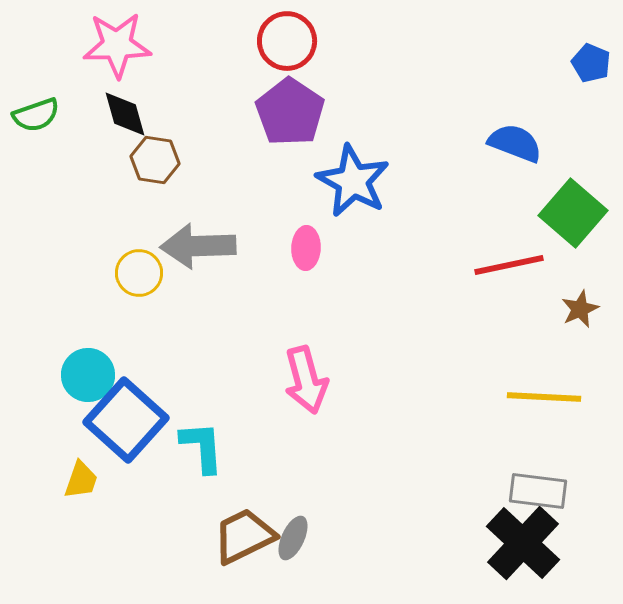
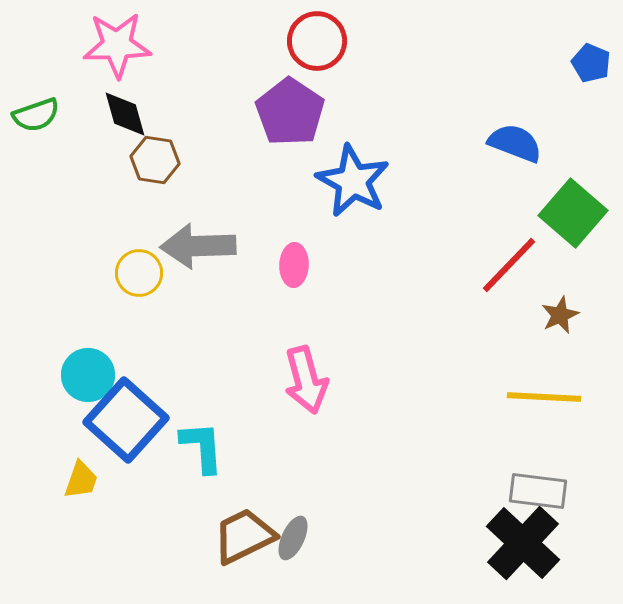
red circle: moved 30 px right
pink ellipse: moved 12 px left, 17 px down
red line: rotated 34 degrees counterclockwise
brown star: moved 20 px left, 6 px down
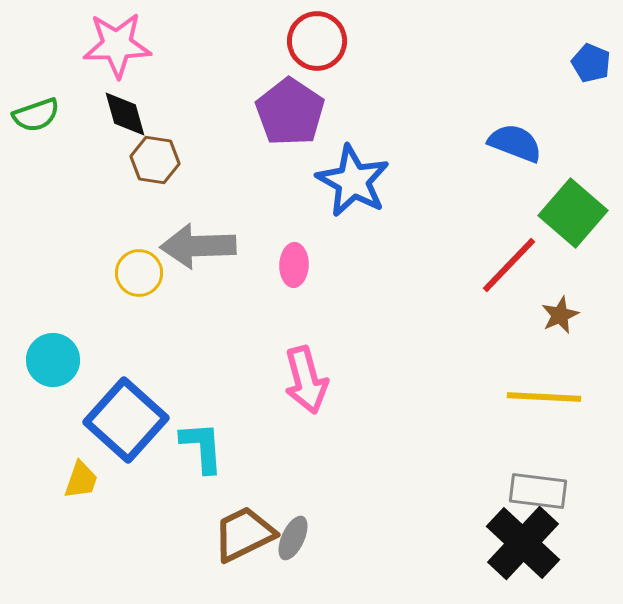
cyan circle: moved 35 px left, 15 px up
brown trapezoid: moved 2 px up
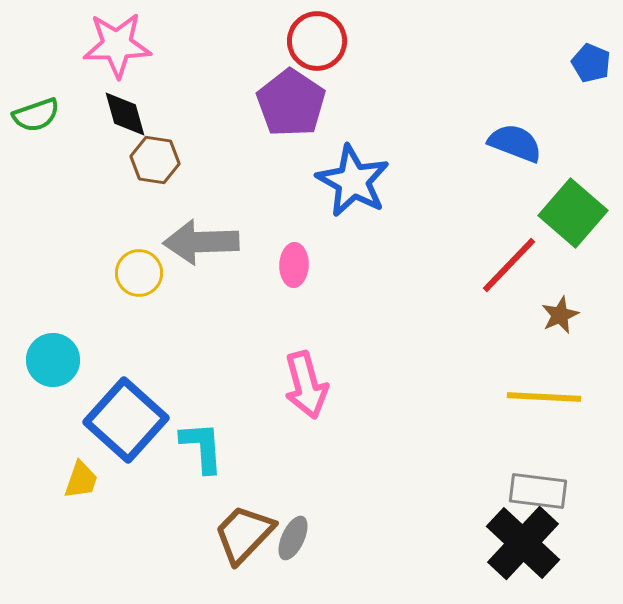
purple pentagon: moved 1 px right, 9 px up
gray arrow: moved 3 px right, 4 px up
pink arrow: moved 5 px down
brown trapezoid: rotated 20 degrees counterclockwise
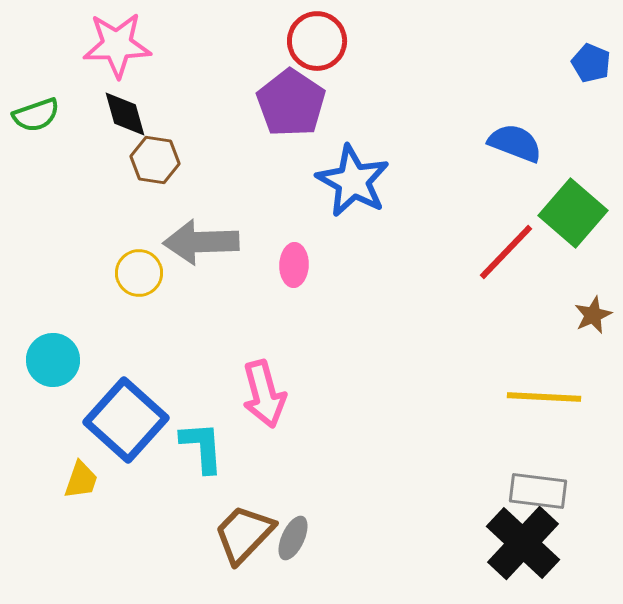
red line: moved 3 px left, 13 px up
brown star: moved 33 px right
pink arrow: moved 42 px left, 9 px down
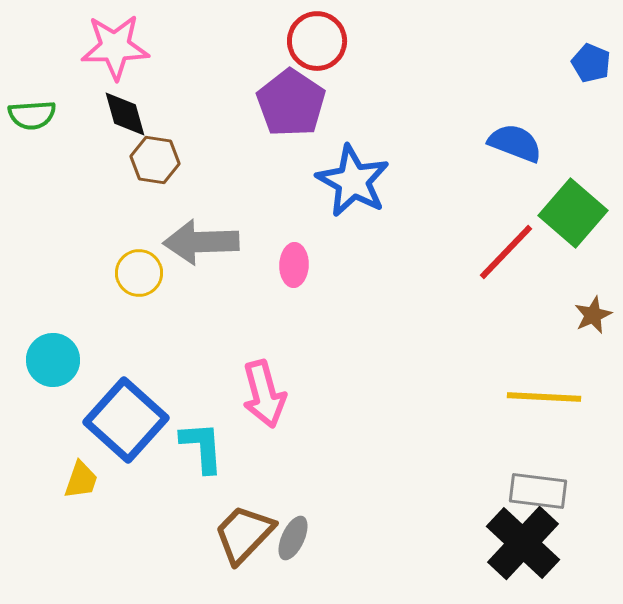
pink star: moved 2 px left, 2 px down
green semicircle: moved 4 px left; rotated 15 degrees clockwise
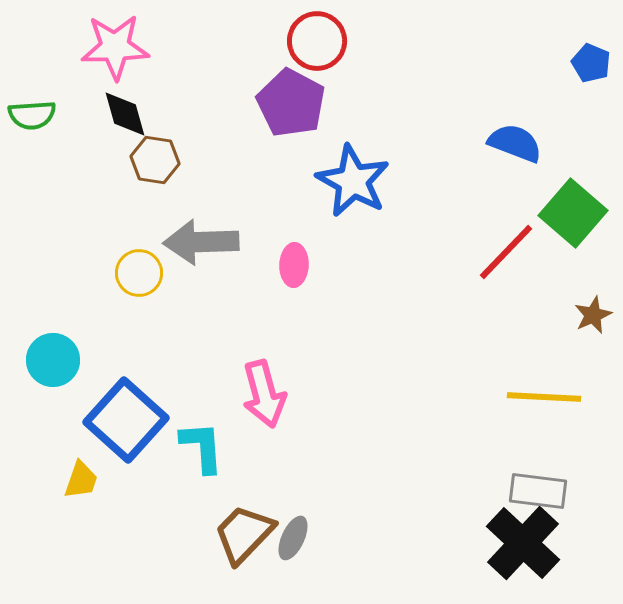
purple pentagon: rotated 6 degrees counterclockwise
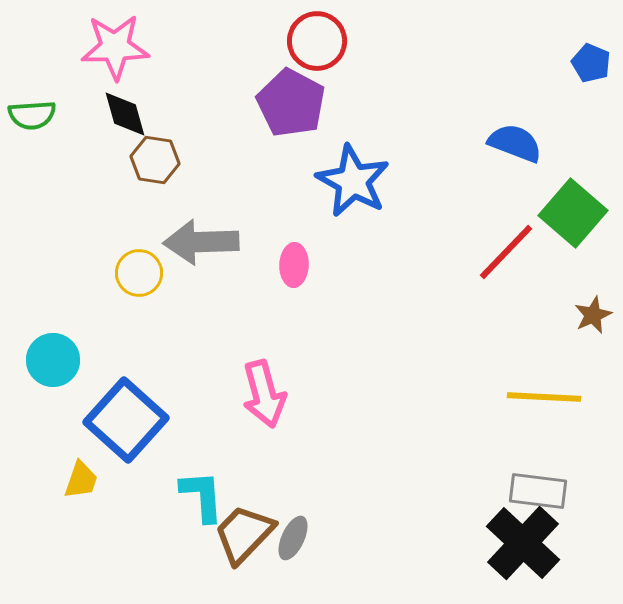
cyan L-shape: moved 49 px down
